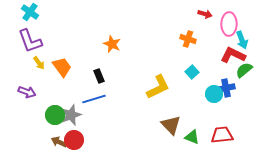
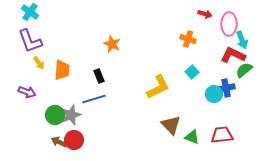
orange trapezoid: moved 3 px down; rotated 40 degrees clockwise
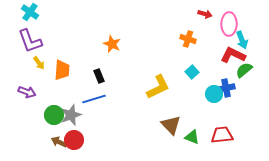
green circle: moved 1 px left
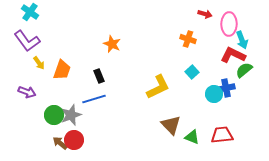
purple L-shape: moved 3 px left; rotated 16 degrees counterclockwise
orange trapezoid: rotated 15 degrees clockwise
brown arrow: moved 1 px right, 1 px down; rotated 14 degrees clockwise
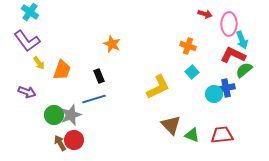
orange cross: moved 7 px down
green triangle: moved 2 px up
brown arrow: rotated 21 degrees clockwise
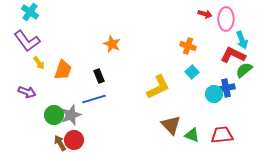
pink ellipse: moved 3 px left, 5 px up
orange trapezoid: moved 1 px right
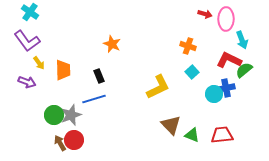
red L-shape: moved 4 px left, 5 px down
orange trapezoid: rotated 20 degrees counterclockwise
purple arrow: moved 10 px up
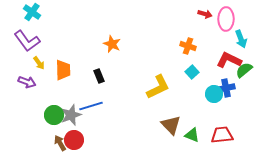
cyan cross: moved 2 px right
cyan arrow: moved 1 px left, 1 px up
blue line: moved 3 px left, 7 px down
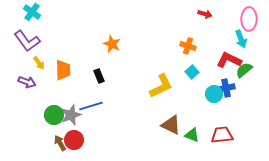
pink ellipse: moved 23 px right
yellow L-shape: moved 3 px right, 1 px up
brown triangle: rotated 20 degrees counterclockwise
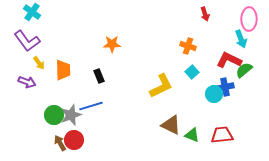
red arrow: rotated 56 degrees clockwise
orange star: rotated 24 degrees counterclockwise
blue cross: moved 1 px left, 1 px up
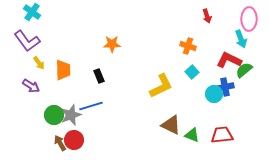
red arrow: moved 2 px right, 2 px down
purple arrow: moved 4 px right, 4 px down; rotated 12 degrees clockwise
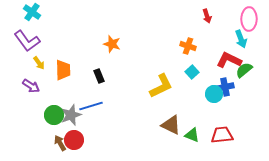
orange star: rotated 18 degrees clockwise
